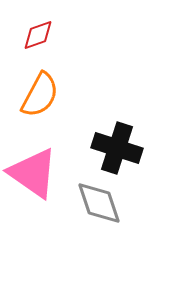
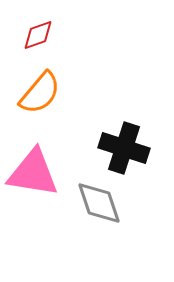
orange semicircle: moved 2 px up; rotated 12 degrees clockwise
black cross: moved 7 px right
pink triangle: rotated 26 degrees counterclockwise
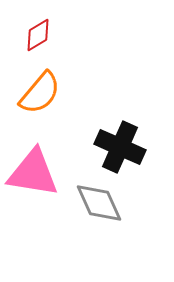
red diamond: rotated 12 degrees counterclockwise
black cross: moved 4 px left, 1 px up; rotated 6 degrees clockwise
gray diamond: rotated 6 degrees counterclockwise
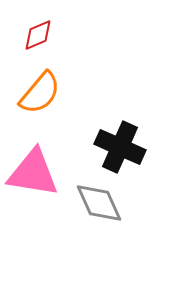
red diamond: rotated 8 degrees clockwise
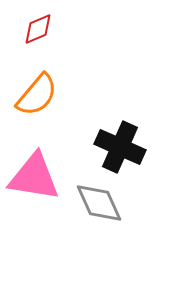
red diamond: moved 6 px up
orange semicircle: moved 3 px left, 2 px down
pink triangle: moved 1 px right, 4 px down
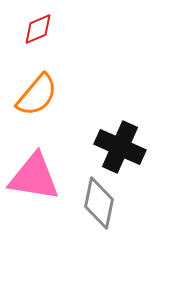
gray diamond: rotated 36 degrees clockwise
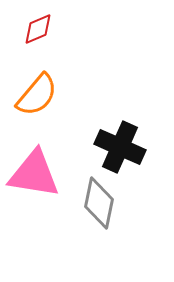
pink triangle: moved 3 px up
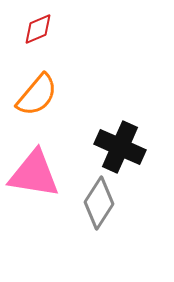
gray diamond: rotated 21 degrees clockwise
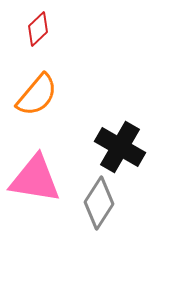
red diamond: rotated 20 degrees counterclockwise
black cross: rotated 6 degrees clockwise
pink triangle: moved 1 px right, 5 px down
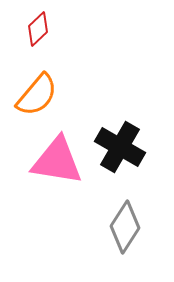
pink triangle: moved 22 px right, 18 px up
gray diamond: moved 26 px right, 24 px down
